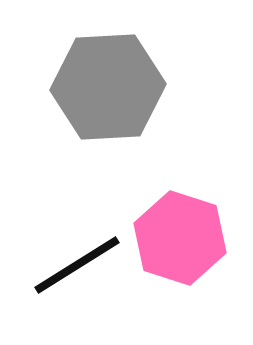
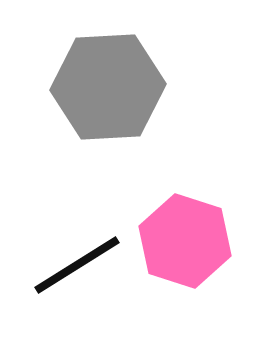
pink hexagon: moved 5 px right, 3 px down
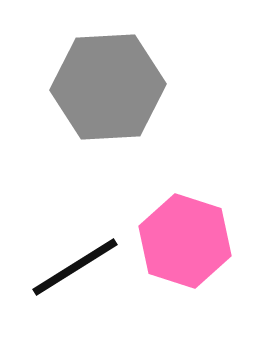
black line: moved 2 px left, 2 px down
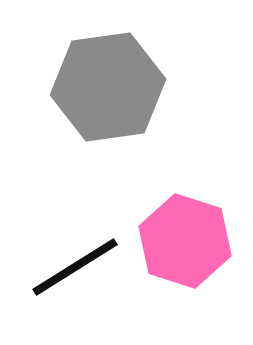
gray hexagon: rotated 5 degrees counterclockwise
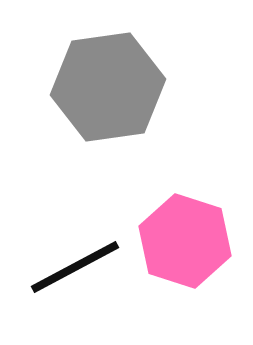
black line: rotated 4 degrees clockwise
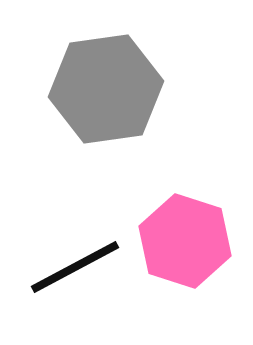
gray hexagon: moved 2 px left, 2 px down
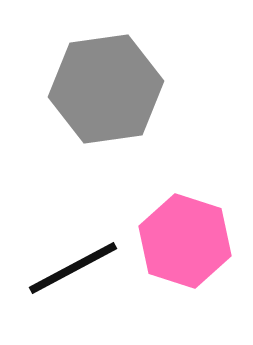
black line: moved 2 px left, 1 px down
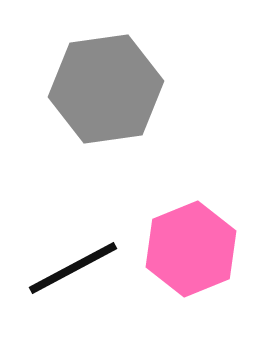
pink hexagon: moved 6 px right, 8 px down; rotated 20 degrees clockwise
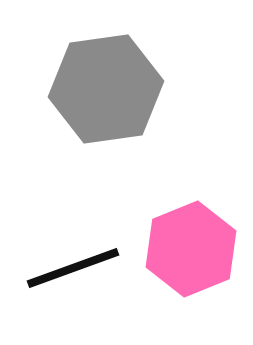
black line: rotated 8 degrees clockwise
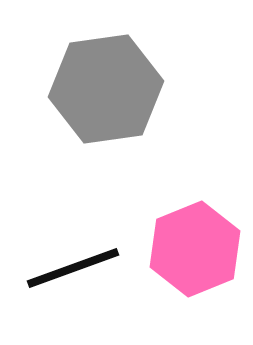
pink hexagon: moved 4 px right
